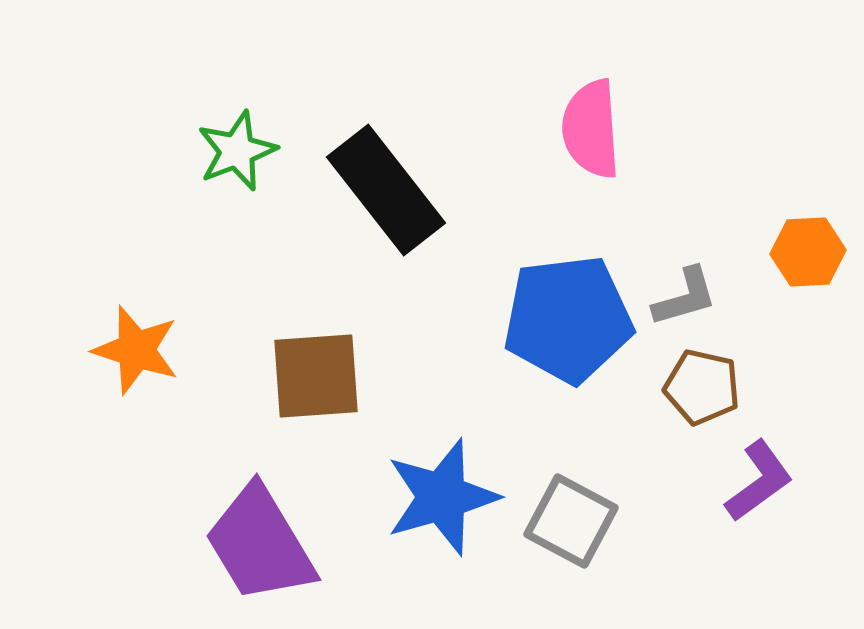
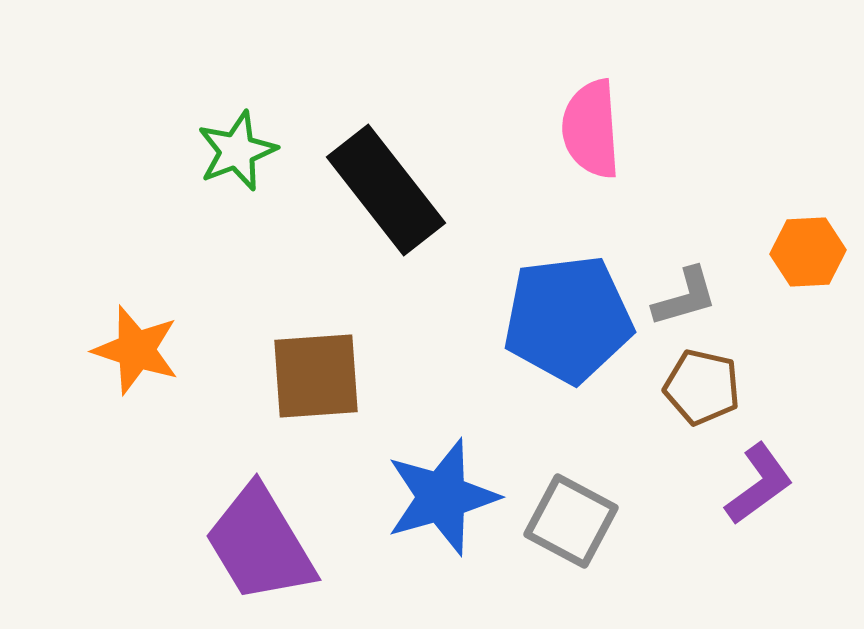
purple L-shape: moved 3 px down
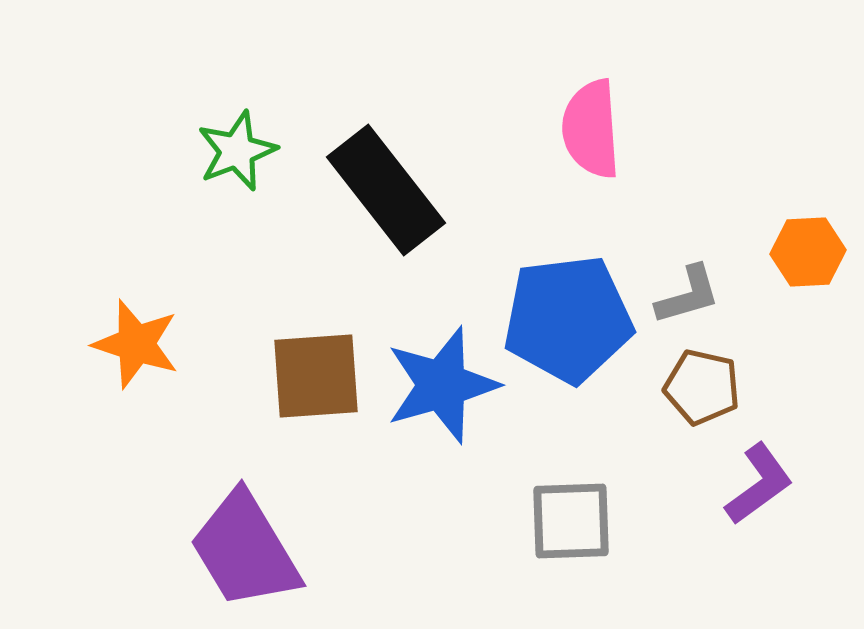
gray L-shape: moved 3 px right, 2 px up
orange star: moved 6 px up
blue star: moved 112 px up
gray square: rotated 30 degrees counterclockwise
purple trapezoid: moved 15 px left, 6 px down
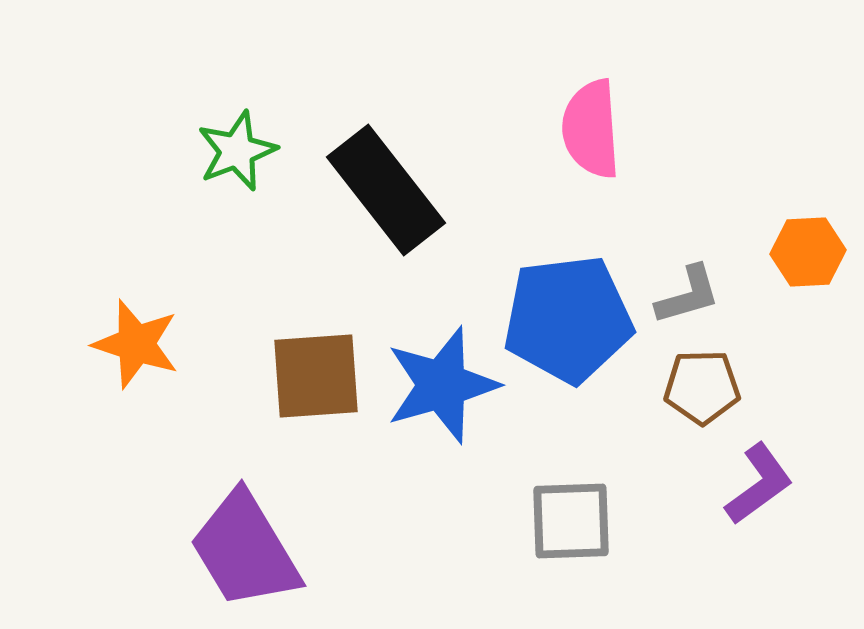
brown pentagon: rotated 14 degrees counterclockwise
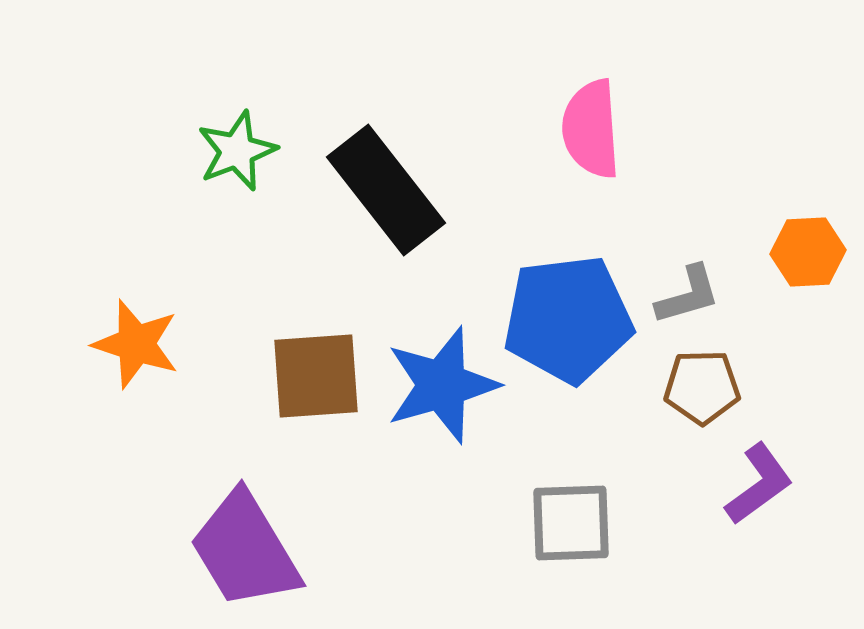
gray square: moved 2 px down
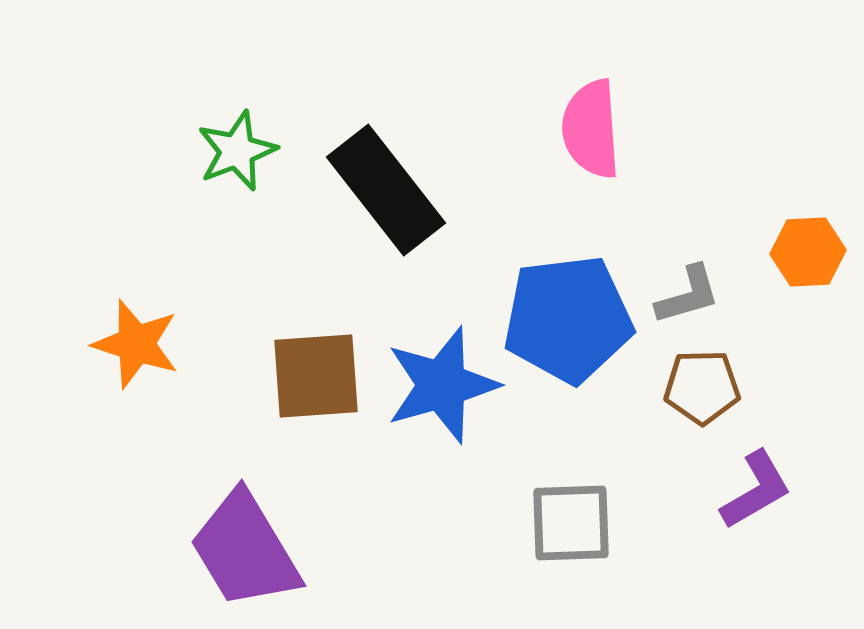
purple L-shape: moved 3 px left, 6 px down; rotated 6 degrees clockwise
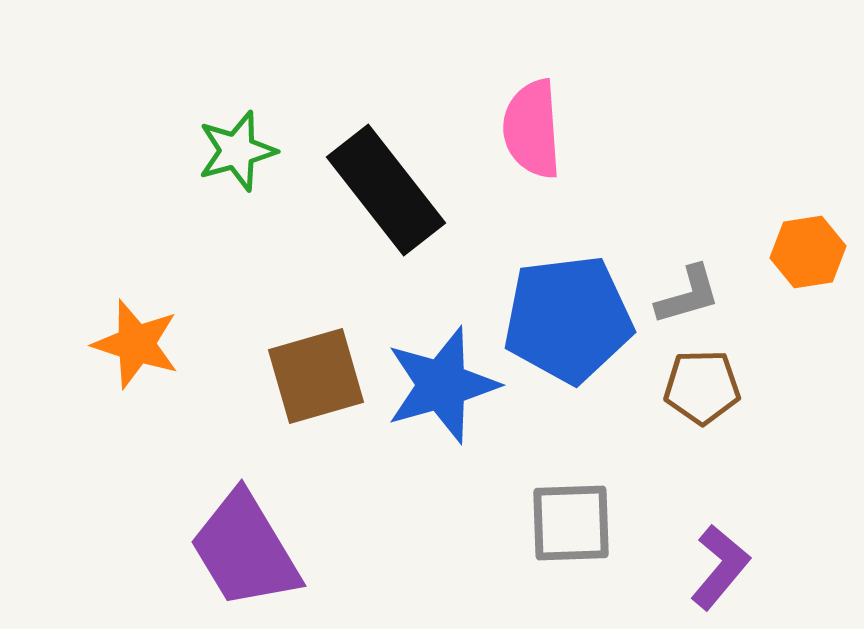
pink semicircle: moved 59 px left
green star: rotated 6 degrees clockwise
orange hexagon: rotated 6 degrees counterclockwise
brown square: rotated 12 degrees counterclockwise
purple L-shape: moved 36 px left, 77 px down; rotated 20 degrees counterclockwise
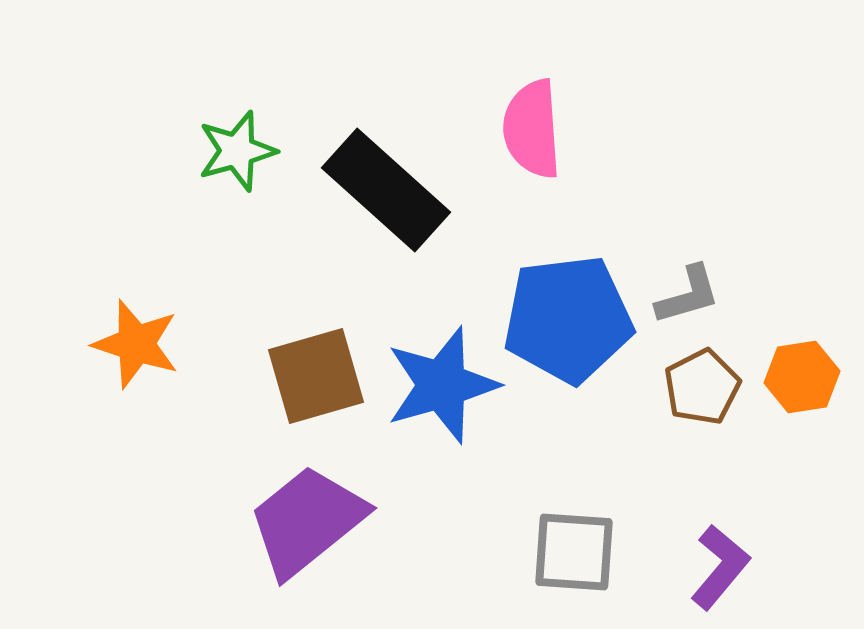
black rectangle: rotated 10 degrees counterclockwise
orange hexagon: moved 6 px left, 125 px down
brown pentagon: rotated 26 degrees counterclockwise
gray square: moved 3 px right, 29 px down; rotated 6 degrees clockwise
purple trapezoid: moved 62 px right, 29 px up; rotated 82 degrees clockwise
